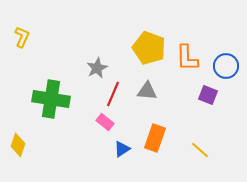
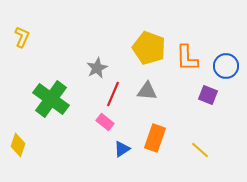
green cross: rotated 27 degrees clockwise
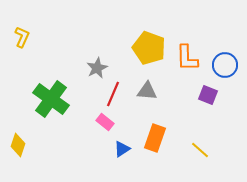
blue circle: moved 1 px left, 1 px up
